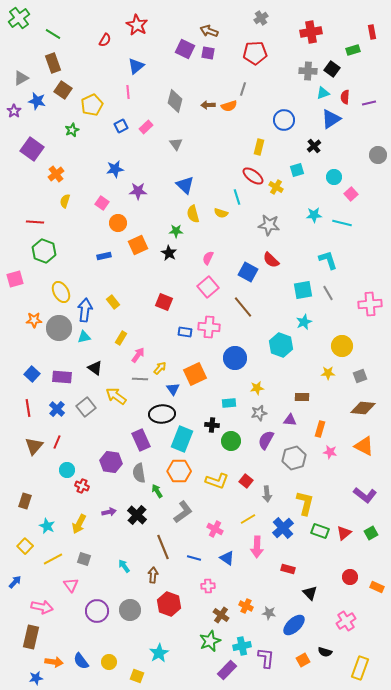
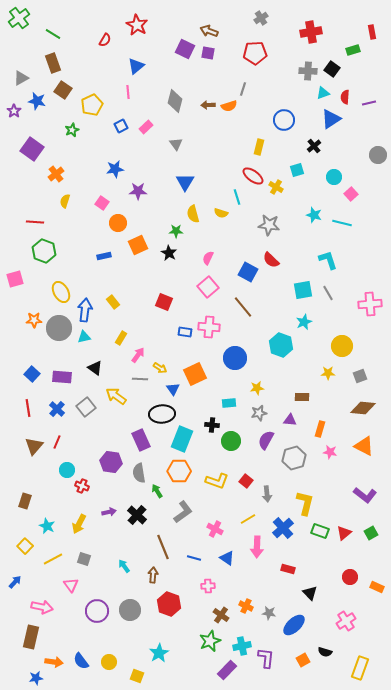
blue triangle at (185, 185): moved 3 px up; rotated 18 degrees clockwise
cyan star at (314, 215): rotated 21 degrees clockwise
yellow arrow at (160, 368): rotated 80 degrees clockwise
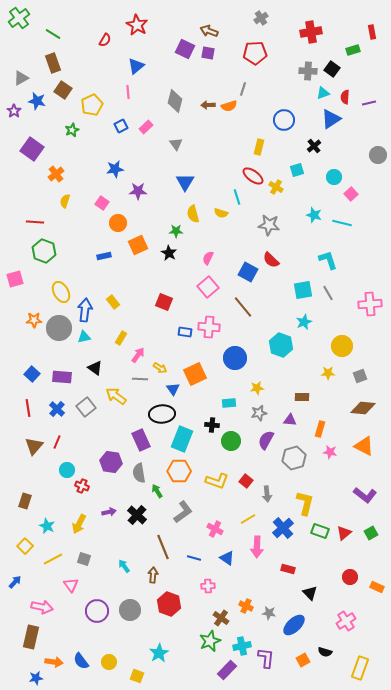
brown cross at (221, 615): moved 3 px down
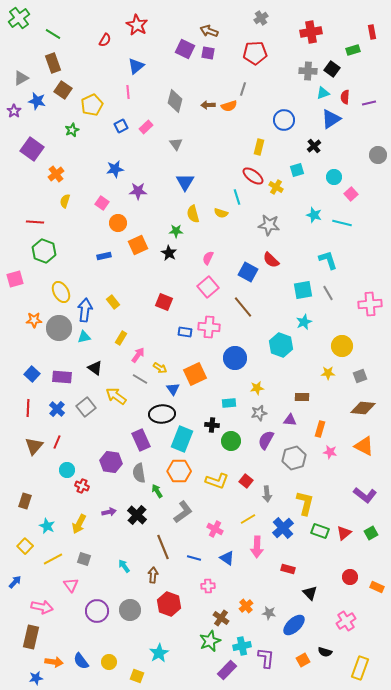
gray line at (140, 379): rotated 28 degrees clockwise
red line at (28, 408): rotated 12 degrees clockwise
orange cross at (246, 606): rotated 24 degrees clockwise
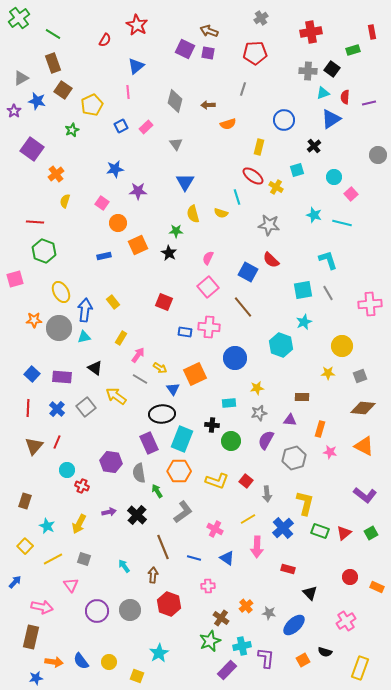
orange semicircle at (229, 106): moved 1 px left, 18 px down
purple rectangle at (141, 440): moved 8 px right, 3 px down
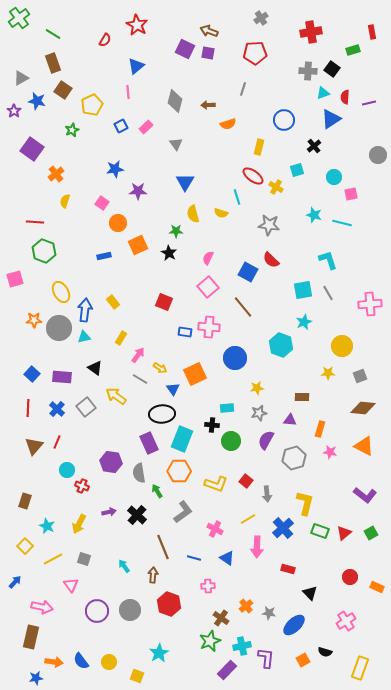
pink square at (351, 194): rotated 32 degrees clockwise
cyan rectangle at (229, 403): moved 2 px left, 5 px down
yellow L-shape at (217, 481): moved 1 px left, 3 px down
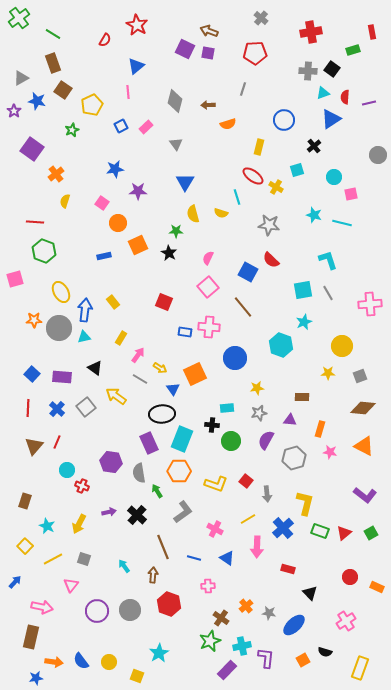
gray cross at (261, 18): rotated 16 degrees counterclockwise
pink triangle at (71, 585): rotated 14 degrees clockwise
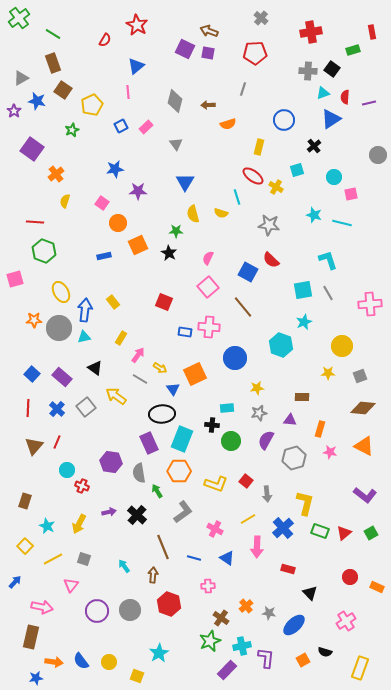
purple rectangle at (62, 377): rotated 36 degrees clockwise
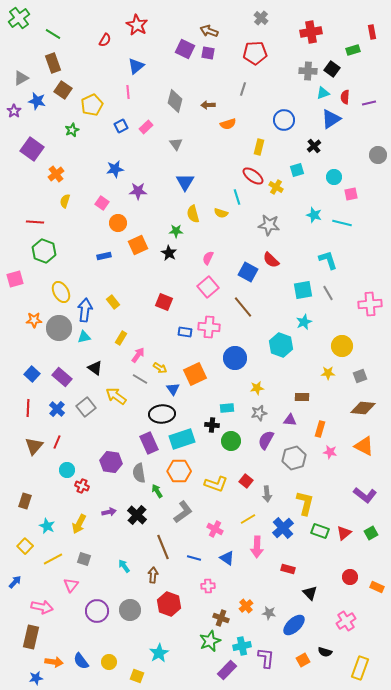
cyan rectangle at (182, 439): rotated 50 degrees clockwise
brown cross at (221, 618): rotated 14 degrees counterclockwise
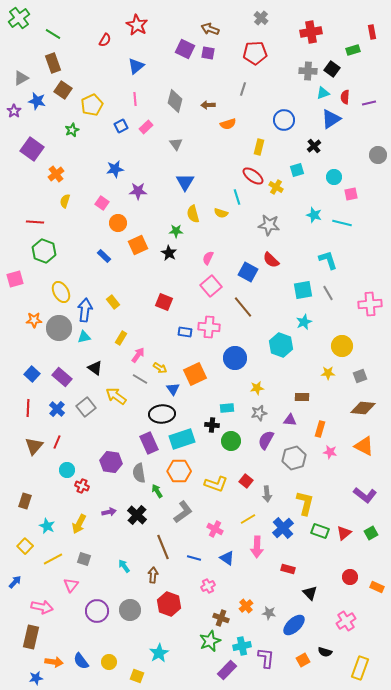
brown arrow at (209, 31): moved 1 px right, 2 px up
pink line at (128, 92): moved 7 px right, 7 px down
blue rectangle at (104, 256): rotated 56 degrees clockwise
pink square at (208, 287): moved 3 px right, 1 px up
pink cross at (208, 586): rotated 24 degrees counterclockwise
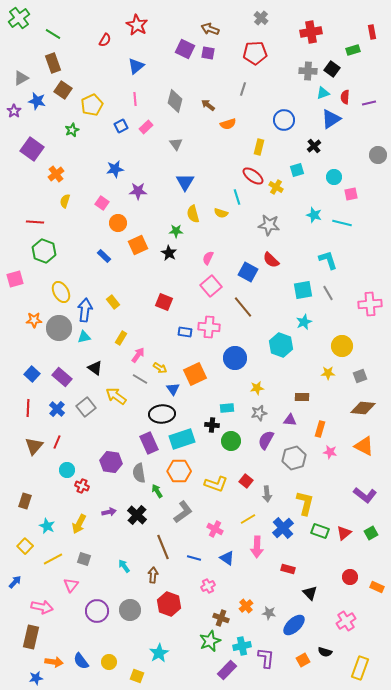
brown arrow at (208, 105): rotated 40 degrees clockwise
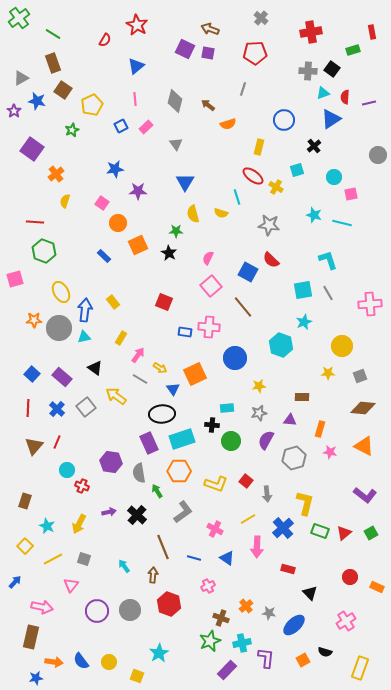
yellow star at (257, 388): moved 2 px right, 2 px up
cyan cross at (242, 646): moved 3 px up
